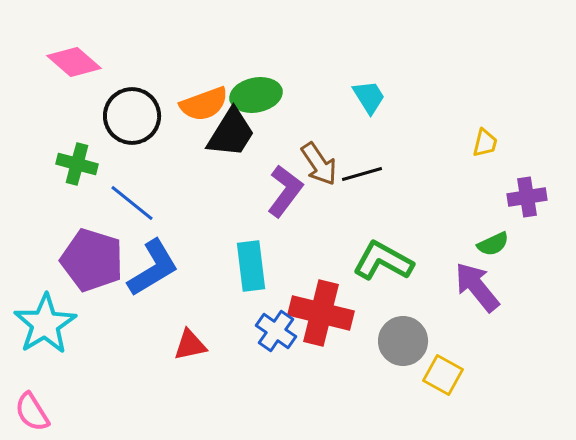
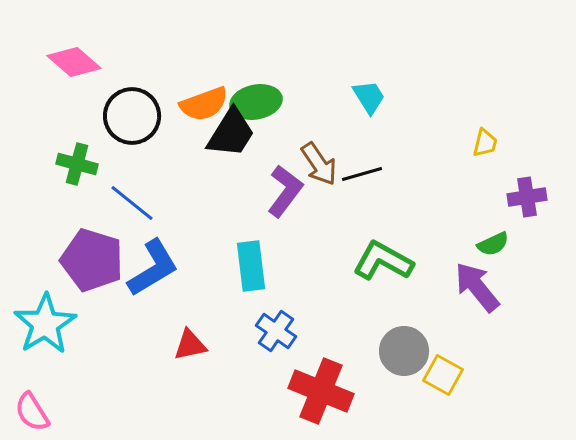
green ellipse: moved 7 px down
red cross: moved 78 px down; rotated 8 degrees clockwise
gray circle: moved 1 px right, 10 px down
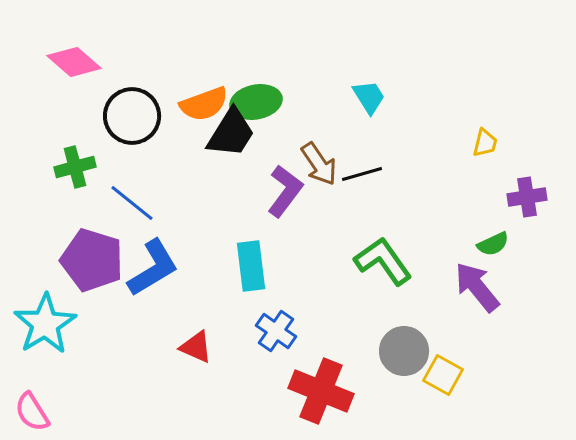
green cross: moved 2 px left, 3 px down; rotated 30 degrees counterclockwise
green L-shape: rotated 26 degrees clockwise
red triangle: moved 6 px right, 2 px down; rotated 36 degrees clockwise
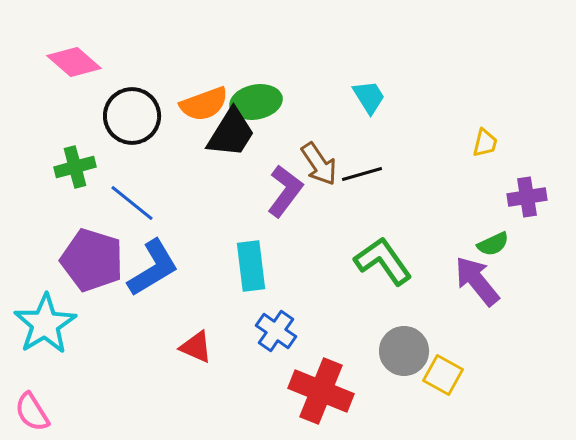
purple arrow: moved 6 px up
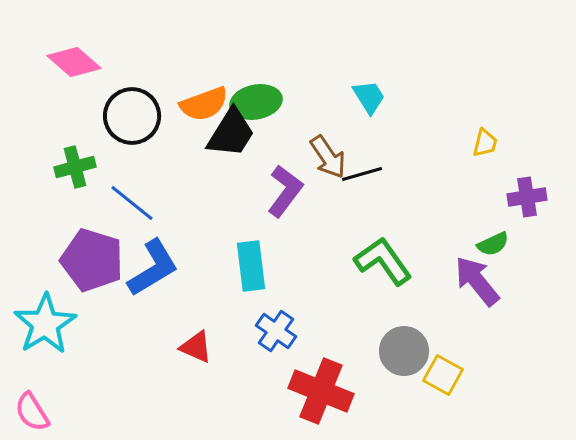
brown arrow: moved 9 px right, 7 px up
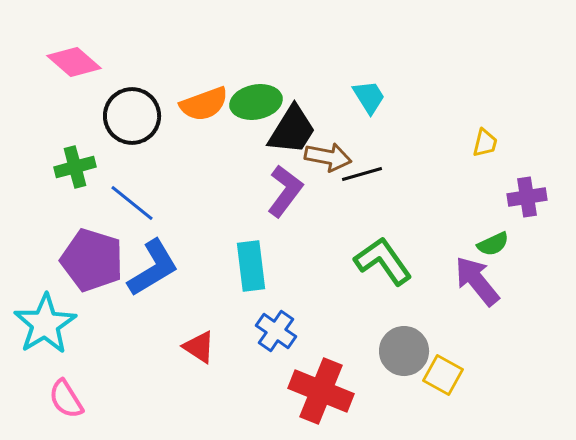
black trapezoid: moved 61 px right, 3 px up
brown arrow: rotated 45 degrees counterclockwise
red triangle: moved 3 px right; rotated 9 degrees clockwise
pink semicircle: moved 34 px right, 13 px up
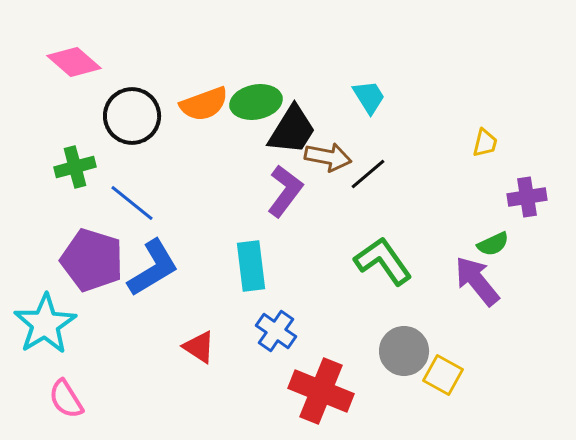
black line: moved 6 px right; rotated 24 degrees counterclockwise
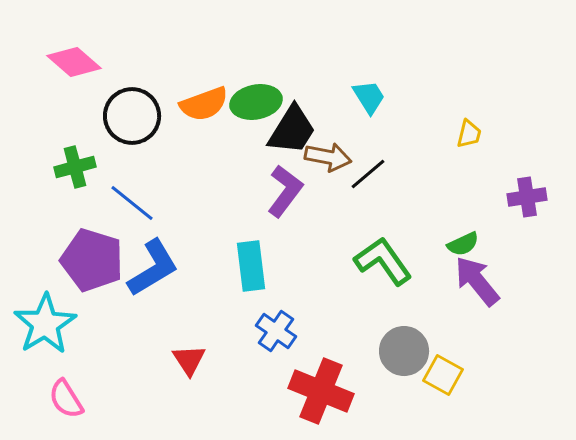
yellow trapezoid: moved 16 px left, 9 px up
green semicircle: moved 30 px left
red triangle: moved 10 px left, 13 px down; rotated 24 degrees clockwise
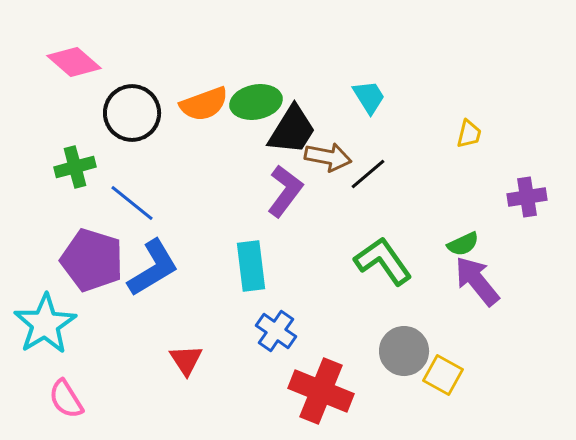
black circle: moved 3 px up
red triangle: moved 3 px left
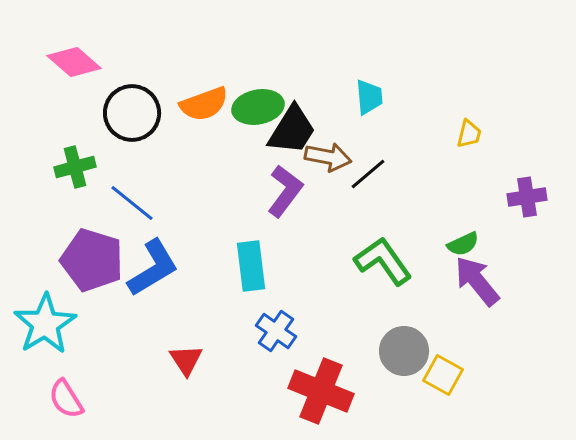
cyan trapezoid: rotated 27 degrees clockwise
green ellipse: moved 2 px right, 5 px down
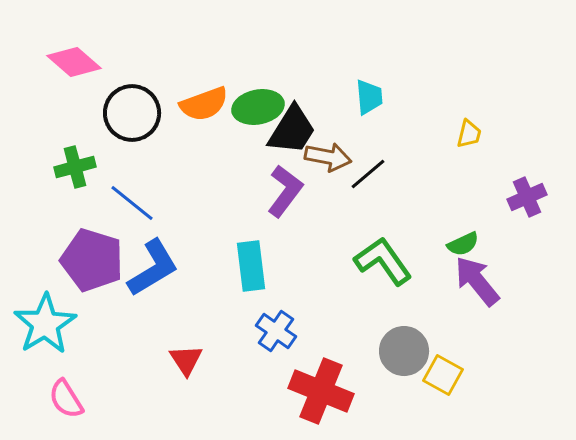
purple cross: rotated 15 degrees counterclockwise
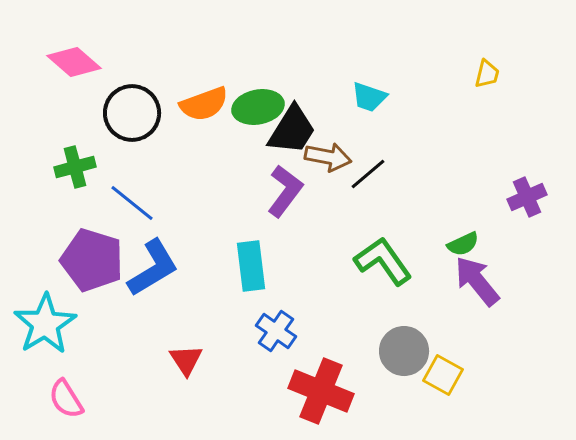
cyan trapezoid: rotated 114 degrees clockwise
yellow trapezoid: moved 18 px right, 60 px up
